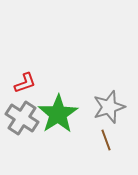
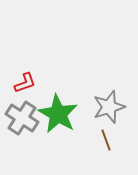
green star: rotated 9 degrees counterclockwise
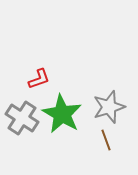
red L-shape: moved 14 px right, 4 px up
green star: moved 4 px right
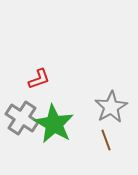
gray star: moved 2 px right; rotated 12 degrees counterclockwise
green star: moved 8 px left, 10 px down
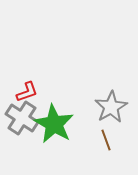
red L-shape: moved 12 px left, 13 px down
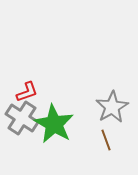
gray star: moved 1 px right
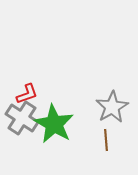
red L-shape: moved 2 px down
brown line: rotated 15 degrees clockwise
